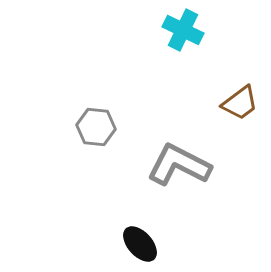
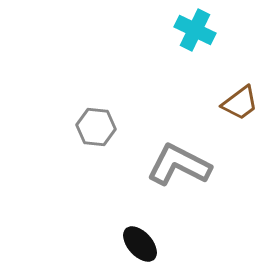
cyan cross: moved 12 px right
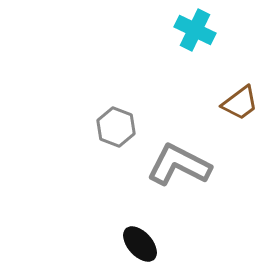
gray hexagon: moved 20 px right; rotated 15 degrees clockwise
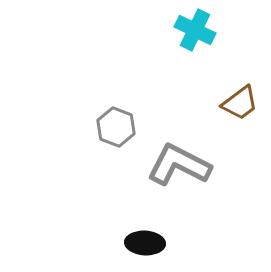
black ellipse: moved 5 px right, 1 px up; rotated 45 degrees counterclockwise
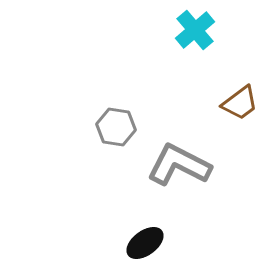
cyan cross: rotated 24 degrees clockwise
gray hexagon: rotated 12 degrees counterclockwise
black ellipse: rotated 39 degrees counterclockwise
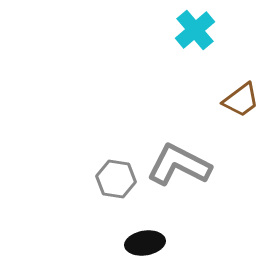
brown trapezoid: moved 1 px right, 3 px up
gray hexagon: moved 52 px down
black ellipse: rotated 27 degrees clockwise
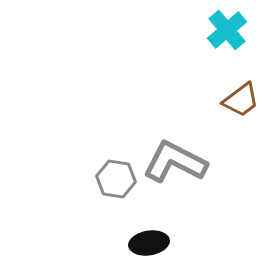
cyan cross: moved 32 px right
gray L-shape: moved 4 px left, 3 px up
black ellipse: moved 4 px right
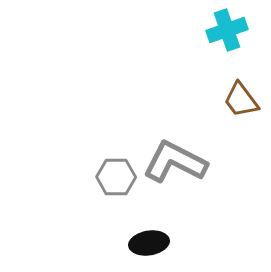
cyan cross: rotated 21 degrees clockwise
brown trapezoid: rotated 90 degrees clockwise
gray hexagon: moved 2 px up; rotated 9 degrees counterclockwise
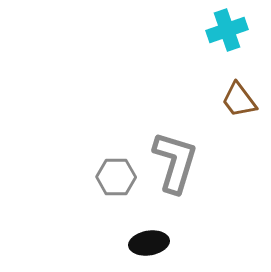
brown trapezoid: moved 2 px left
gray L-shape: rotated 80 degrees clockwise
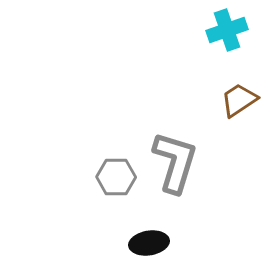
brown trapezoid: rotated 93 degrees clockwise
